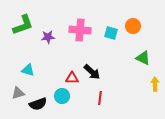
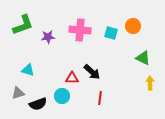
yellow arrow: moved 5 px left, 1 px up
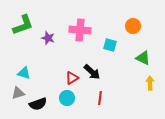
cyan square: moved 1 px left, 12 px down
purple star: moved 1 px down; rotated 24 degrees clockwise
cyan triangle: moved 4 px left, 3 px down
red triangle: rotated 32 degrees counterclockwise
cyan circle: moved 5 px right, 2 px down
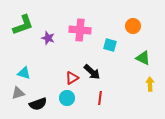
yellow arrow: moved 1 px down
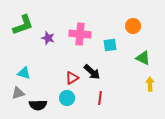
pink cross: moved 4 px down
cyan square: rotated 24 degrees counterclockwise
black semicircle: moved 1 px down; rotated 18 degrees clockwise
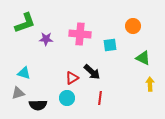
green L-shape: moved 2 px right, 2 px up
purple star: moved 2 px left, 1 px down; rotated 16 degrees counterclockwise
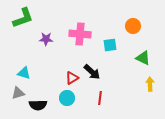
green L-shape: moved 2 px left, 5 px up
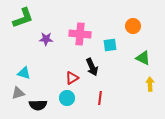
black arrow: moved 5 px up; rotated 24 degrees clockwise
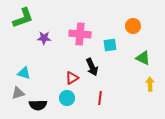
purple star: moved 2 px left, 1 px up
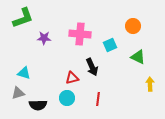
cyan square: rotated 16 degrees counterclockwise
green triangle: moved 5 px left, 1 px up
red triangle: rotated 16 degrees clockwise
red line: moved 2 px left, 1 px down
